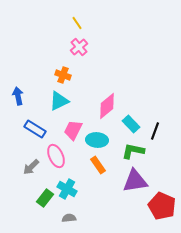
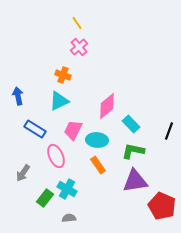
black line: moved 14 px right
gray arrow: moved 8 px left, 6 px down; rotated 12 degrees counterclockwise
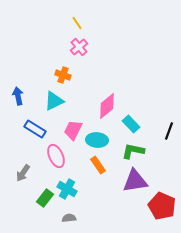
cyan triangle: moved 5 px left
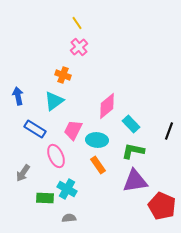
cyan triangle: rotated 10 degrees counterclockwise
green rectangle: rotated 54 degrees clockwise
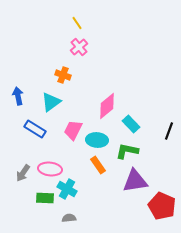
cyan triangle: moved 3 px left, 1 px down
green L-shape: moved 6 px left
pink ellipse: moved 6 px left, 13 px down; rotated 60 degrees counterclockwise
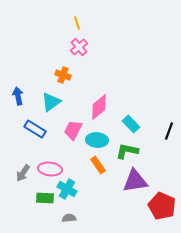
yellow line: rotated 16 degrees clockwise
pink diamond: moved 8 px left, 1 px down
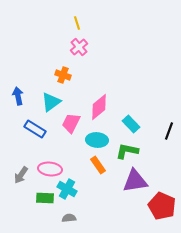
pink trapezoid: moved 2 px left, 7 px up
gray arrow: moved 2 px left, 2 px down
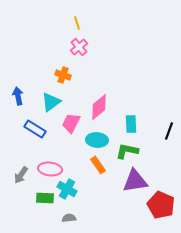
cyan rectangle: rotated 42 degrees clockwise
red pentagon: moved 1 px left, 1 px up
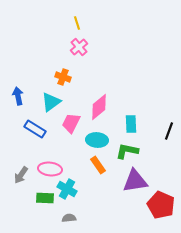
orange cross: moved 2 px down
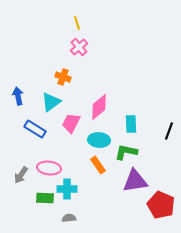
cyan ellipse: moved 2 px right
green L-shape: moved 1 px left, 1 px down
pink ellipse: moved 1 px left, 1 px up
cyan cross: rotated 30 degrees counterclockwise
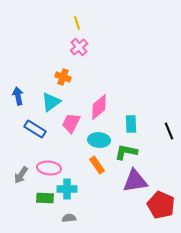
black line: rotated 42 degrees counterclockwise
orange rectangle: moved 1 px left
